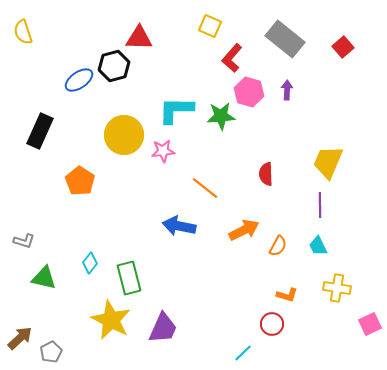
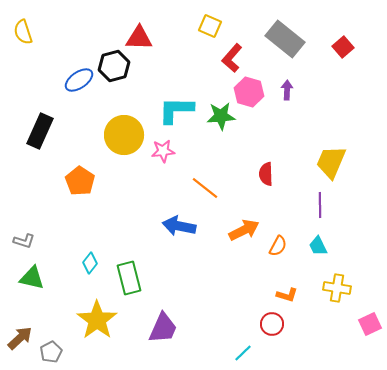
yellow trapezoid: moved 3 px right
green triangle: moved 12 px left
yellow star: moved 14 px left; rotated 9 degrees clockwise
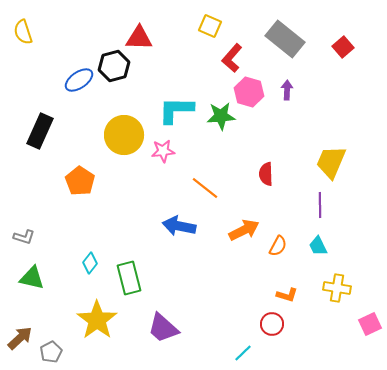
gray L-shape: moved 4 px up
purple trapezoid: rotated 108 degrees clockwise
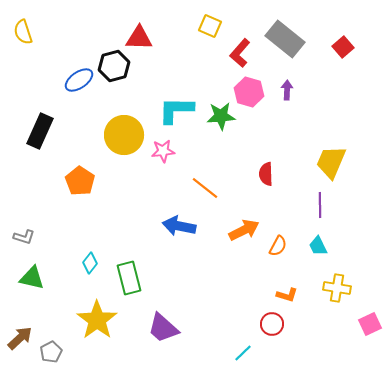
red L-shape: moved 8 px right, 5 px up
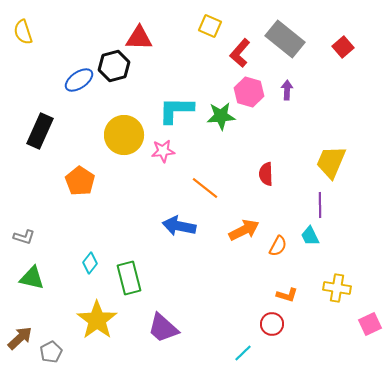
cyan trapezoid: moved 8 px left, 10 px up
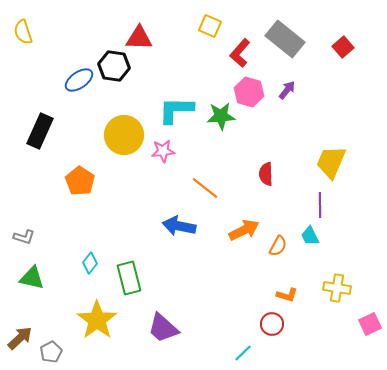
black hexagon: rotated 24 degrees clockwise
purple arrow: rotated 36 degrees clockwise
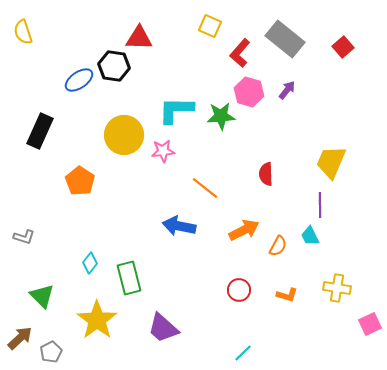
green triangle: moved 10 px right, 18 px down; rotated 32 degrees clockwise
red circle: moved 33 px left, 34 px up
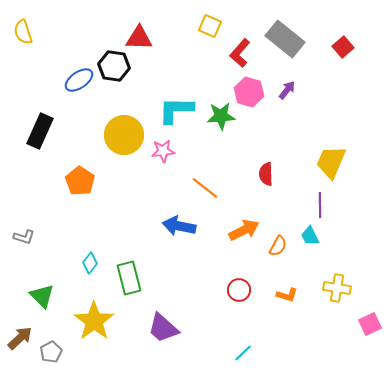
yellow star: moved 3 px left, 1 px down
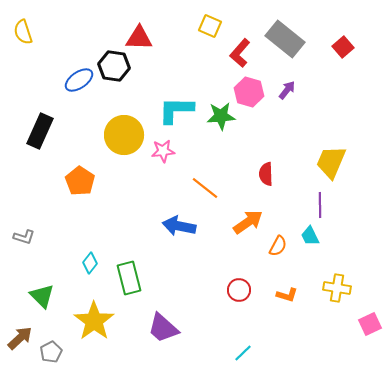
orange arrow: moved 4 px right, 8 px up; rotated 8 degrees counterclockwise
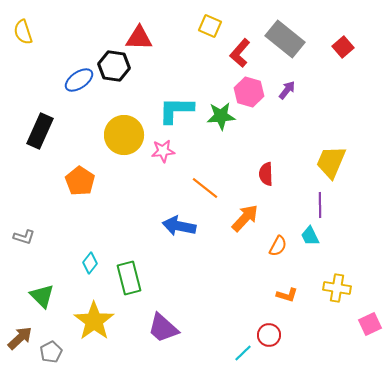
orange arrow: moved 3 px left, 4 px up; rotated 12 degrees counterclockwise
red circle: moved 30 px right, 45 px down
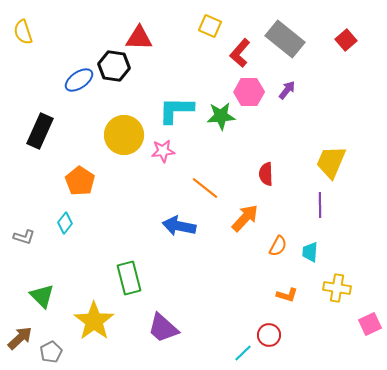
red square: moved 3 px right, 7 px up
pink hexagon: rotated 16 degrees counterclockwise
cyan trapezoid: moved 16 px down; rotated 30 degrees clockwise
cyan diamond: moved 25 px left, 40 px up
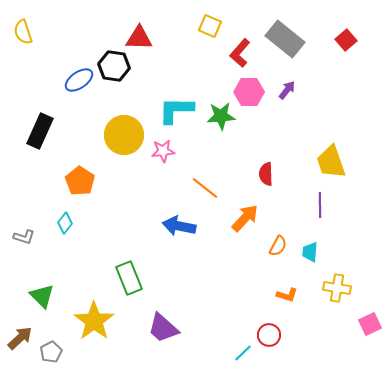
yellow trapezoid: rotated 42 degrees counterclockwise
green rectangle: rotated 8 degrees counterclockwise
